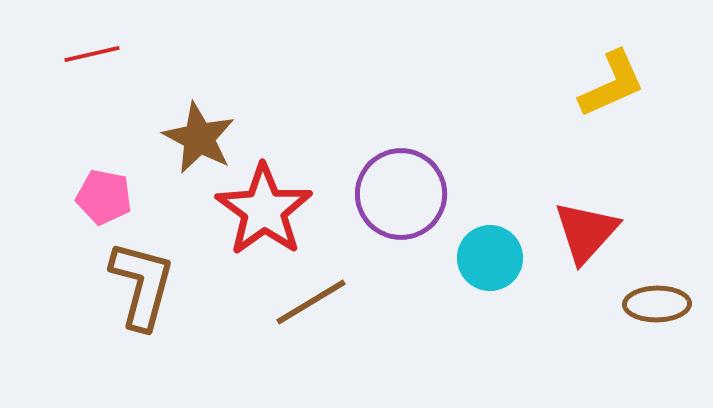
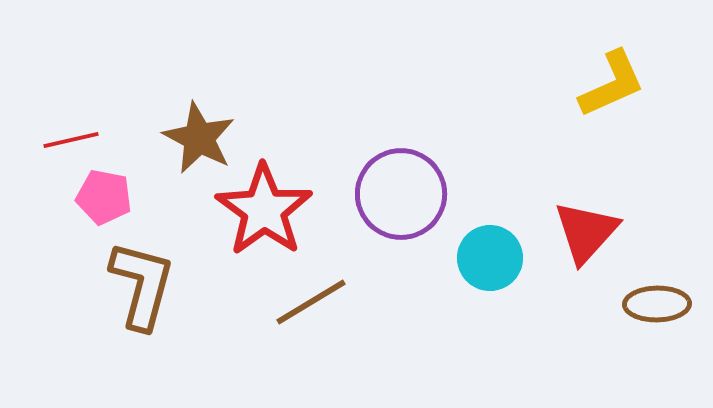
red line: moved 21 px left, 86 px down
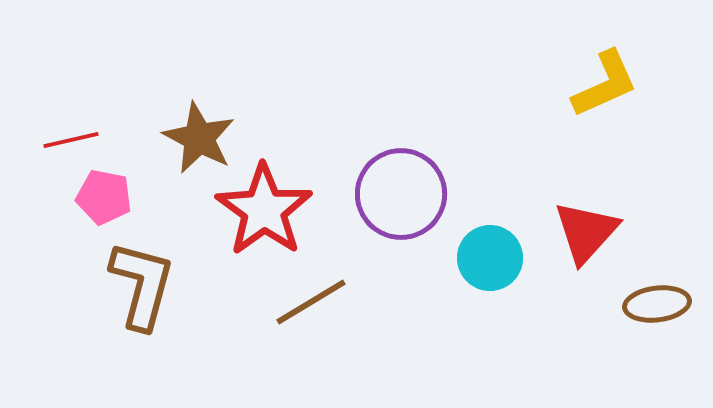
yellow L-shape: moved 7 px left
brown ellipse: rotated 6 degrees counterclockwise
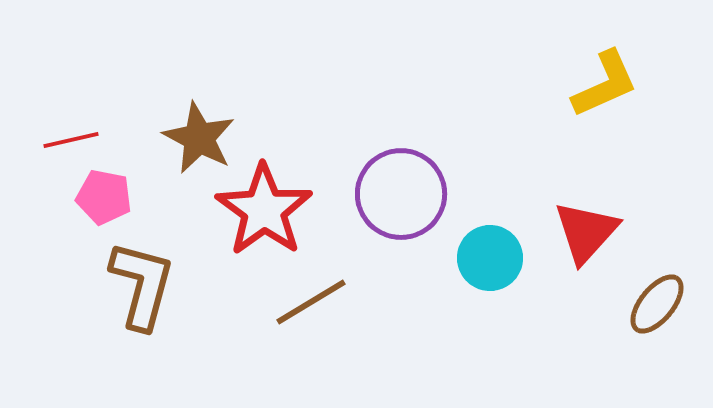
brown ellipse: rotated 44 degrees counterclockwise
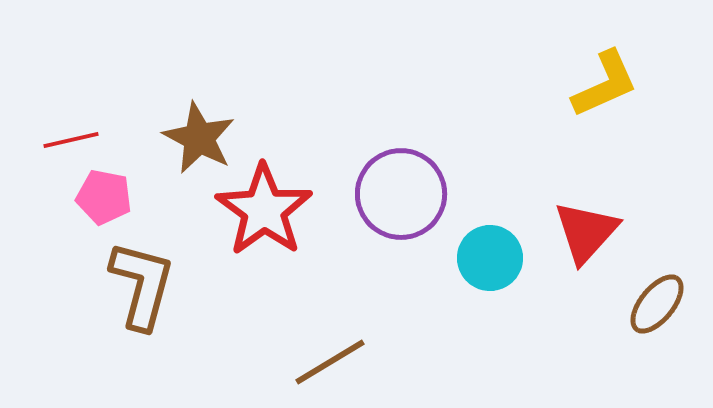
brown line: moved 19 px right, 60 px down
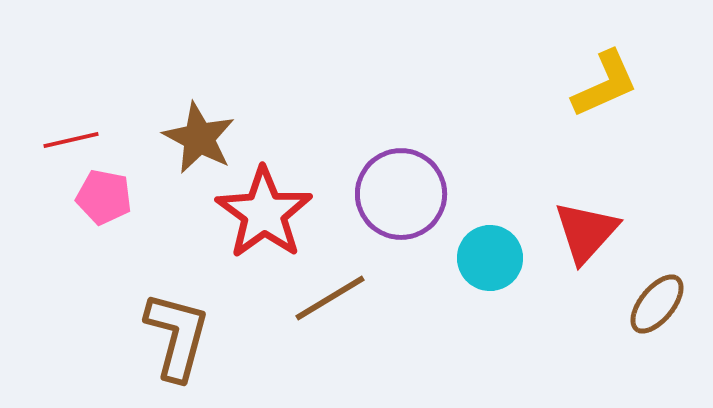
red star: moved 3 px down
brown L-shape: moved 35 px right, 51 px down
brown line: moved 64 px up
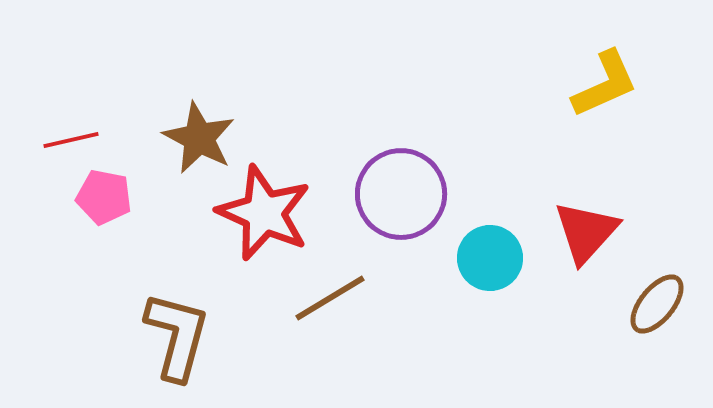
red star: rotated 12 degrees counterclockwise
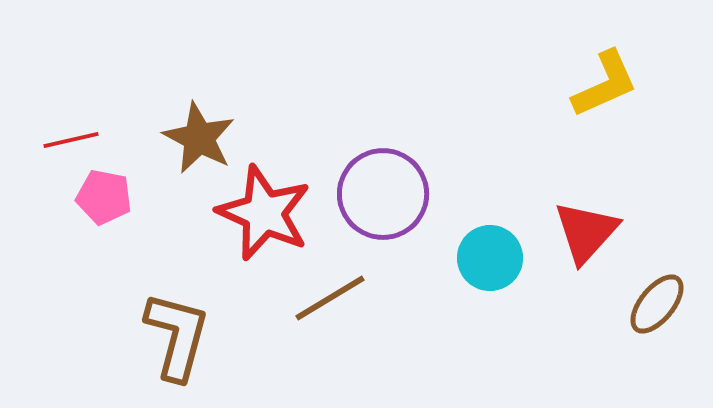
purple circle: moved 18 px left
